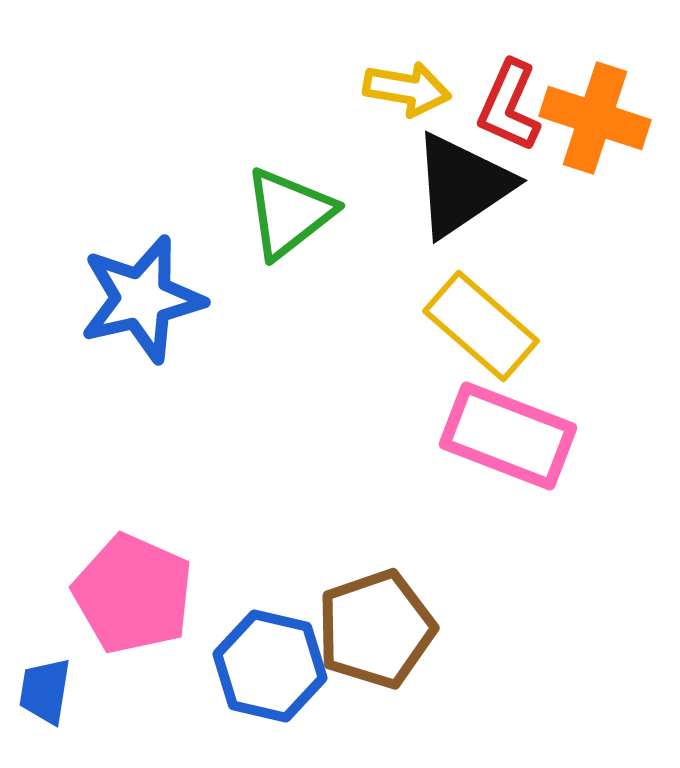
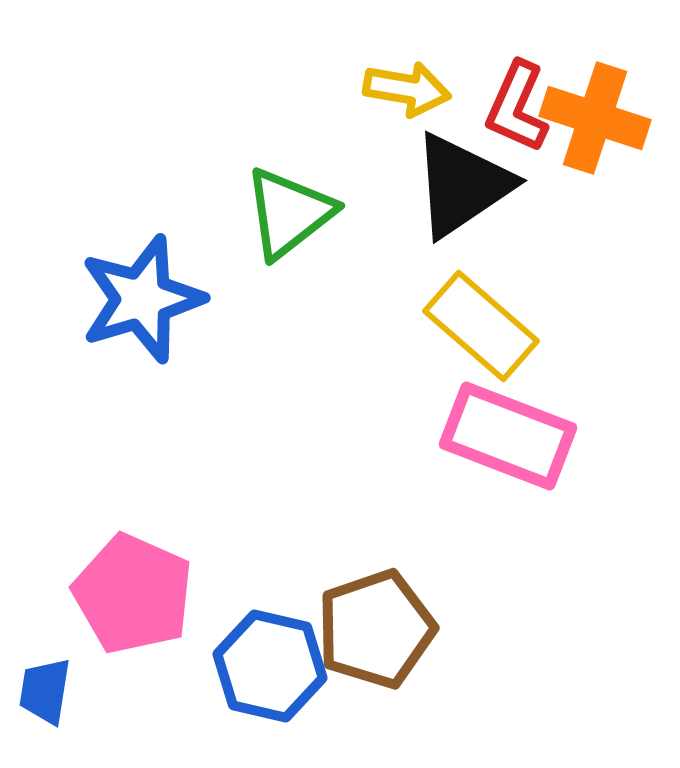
red L-shape: moved 8 px right, 1 px down
blue star: rotated 4 degrees counterclockwise
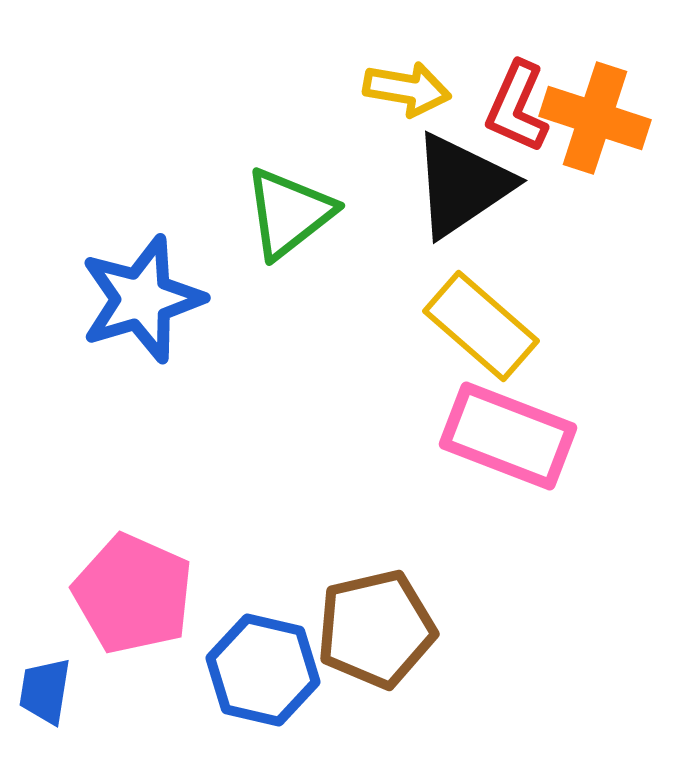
brown pentagon: rotated 6 degrees clockwise
blue hexagon: moved 7 px left, 4 px down
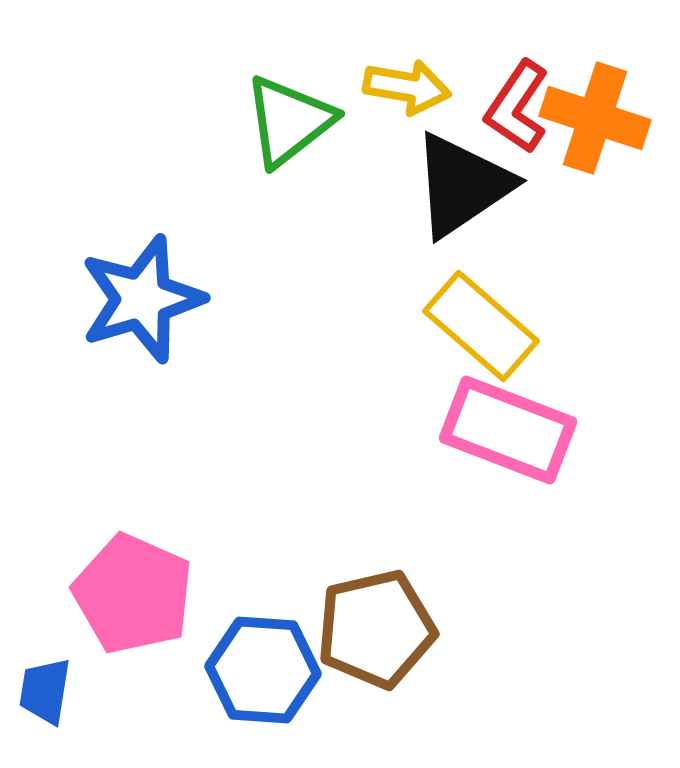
yellow arrow: moved 2 px up
red L-shape: rotated 10 degrees clockwise
green triangle: moved 92 px up
pink rectangle: moved 6 px up
blue hexagon: rotated 9 degrees counterclockwise
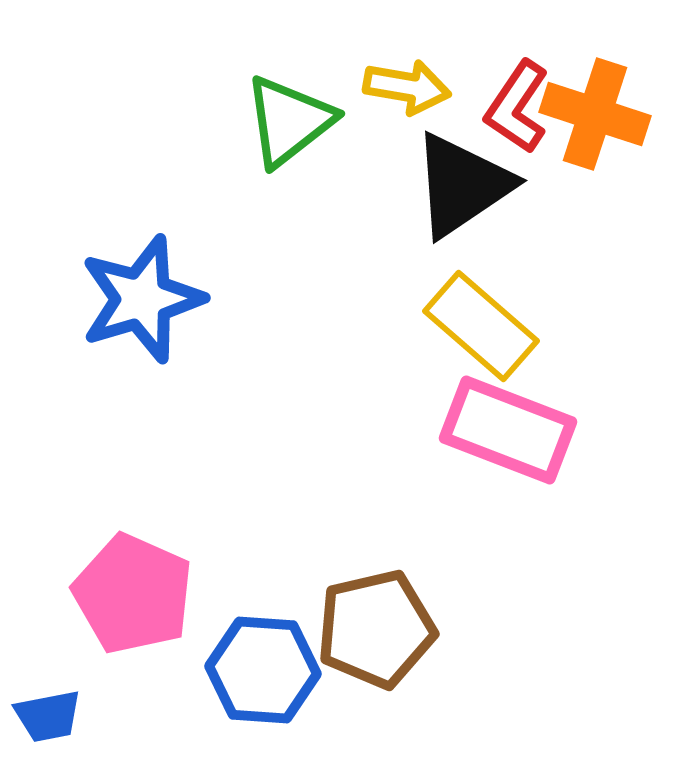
orange cross: moved 4 px up
blue trapezoid: moved 3 px right, 25 px down; rotated 110 degrees counterclockwise
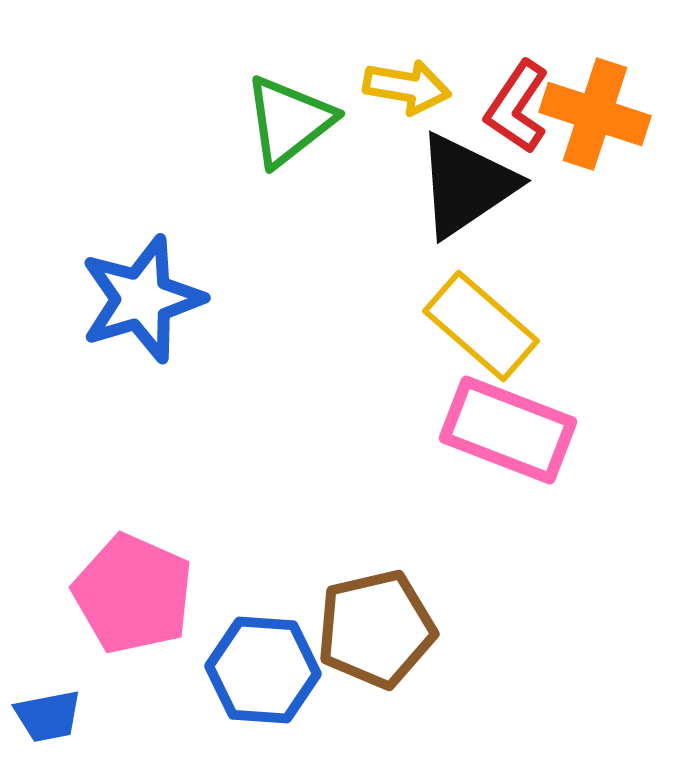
black triangle: moved 4 px right
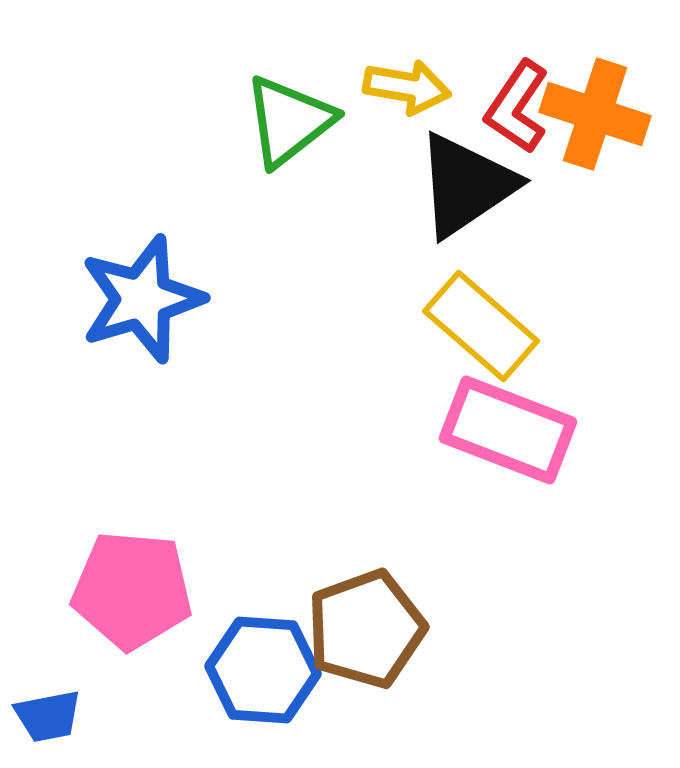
pink pentagon: moved 1 px left, 4 px up; rotated 19 degrees counterclockwise
brown pentagon: moved 10 px left; rotated 7 degrees counterclockwise
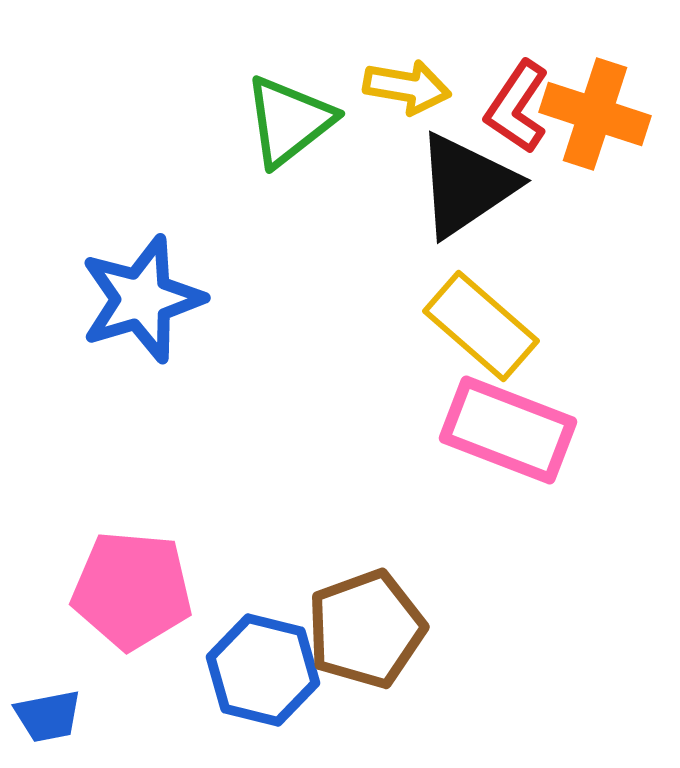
blue hexagon: rotated 10 degrees clockwise
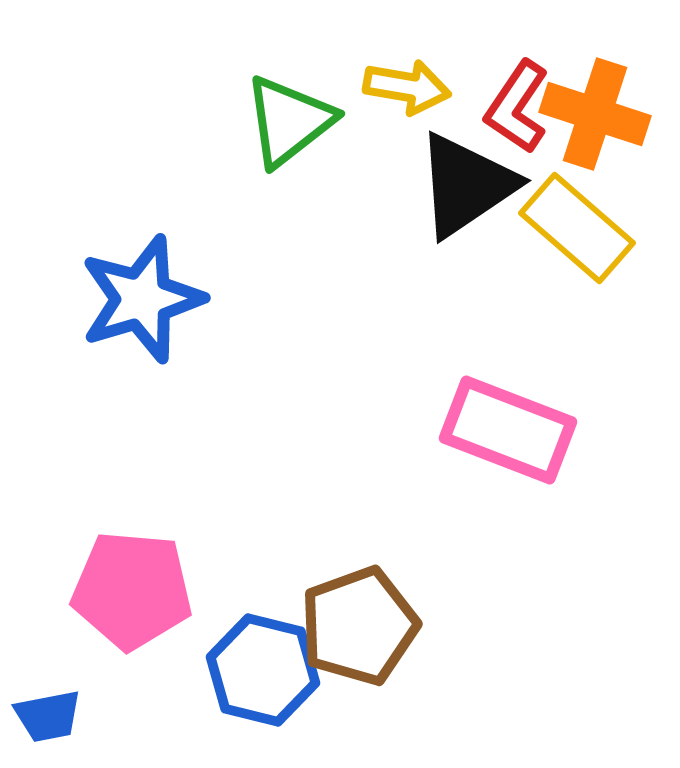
yellow rectangle: moved 96 px right, 98 px up
brown pentagon: moved 7 px left, 3 px up
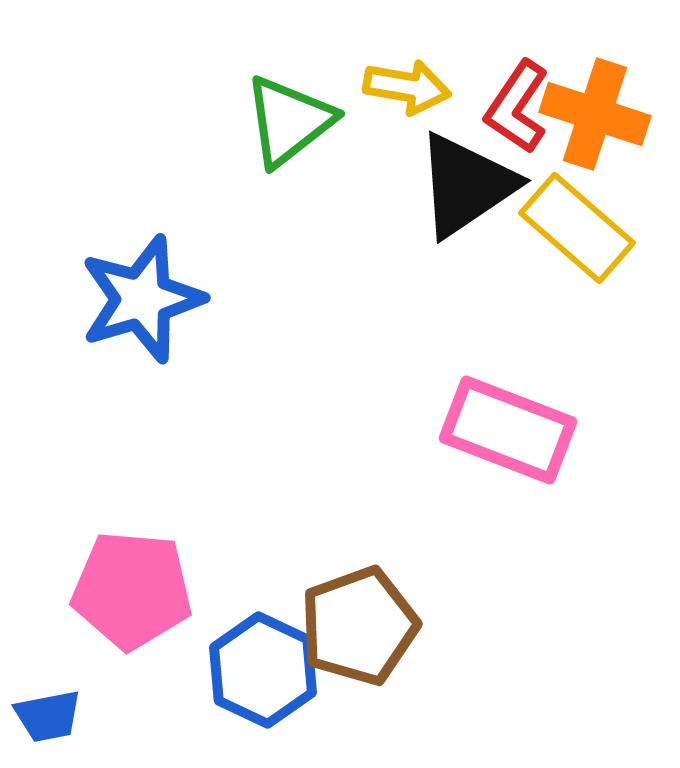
blue hexagon: rotated 11 degrees clockwise
